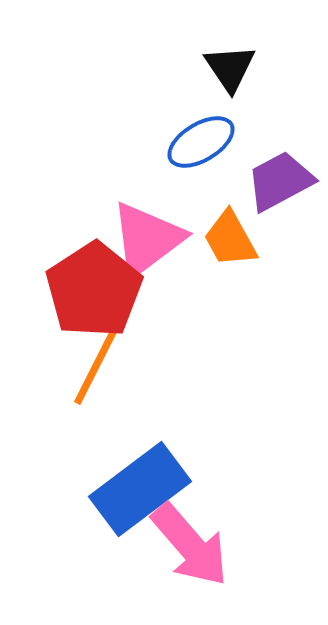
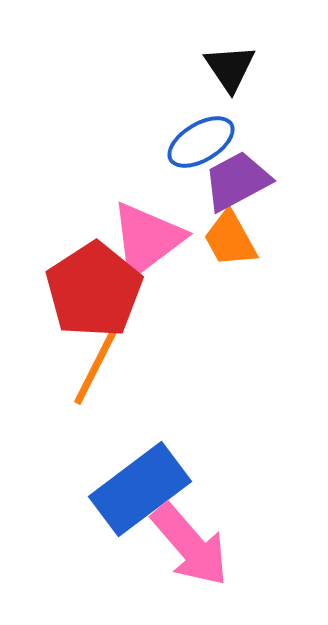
purple trapezoid: moved 43 px left
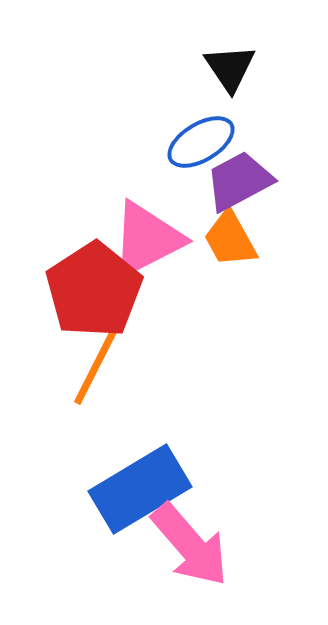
purple trapezoid: moved 2 px right
pink triangle: rotated 10 degrees clockwise
blue rectangle: rotated 6 degrees clockwise
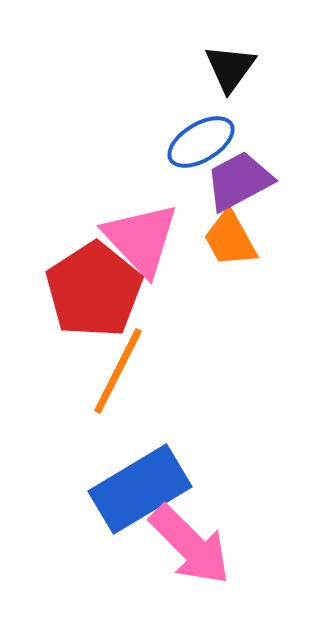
black triangle: rotated 10 degrees clockwise
pink triangle: moved 6 px left; rotated 46 degrees counterclockwise
orange line: moved 20 px right, 9 px down
pink arrow: rotated 4 degrees counterclockwise
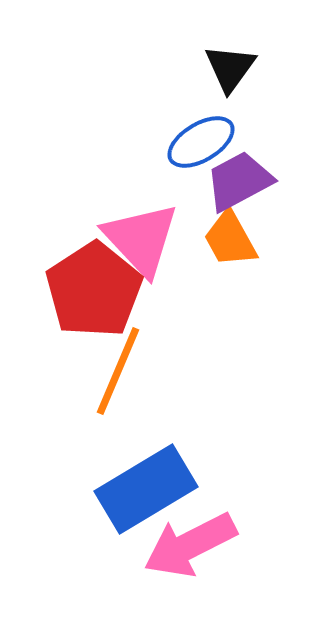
orange line: rotated 4 degrees counterclockwise
blue rectangle: moved 6 px right
pink arrow: rotated 108 degrees clockwise
